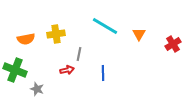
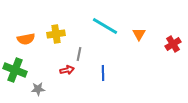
gray star: moved 1 px right; rotated 24 degrees counterclockwise
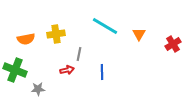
blue line: moved 1 px left, 1 px up
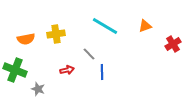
orange triangle: moved 6 px right, 8 px up; rotated 40 degrees clockwise
gray line: moved 10 px right; rotated 56 degrees counterclockwise
gray star: rotated 24 degrees clockwise
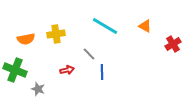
orange triangle: rotated 48 degrees clockwise
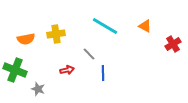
blue line: moved 1 px right, 1 px down
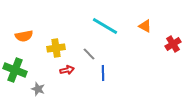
yellow cross: moved 14 px down
orange semicircle: moved 2 px left, 3 px up
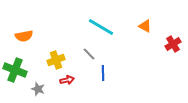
cyan line: moved 4 px left, 1 px down
yellow cross: moved 12 px down; rotated 12 degrees counterclockwise
red arrow: moved 10 px down
